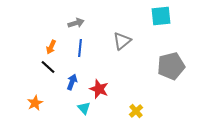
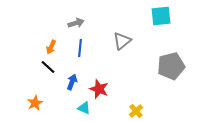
cyan triangle: rotated 24 degrees counterclockwise
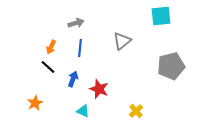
blue arrow: moved 1 px right, 3 px up
cyan triangle: moved 1 px left, 3 px down
